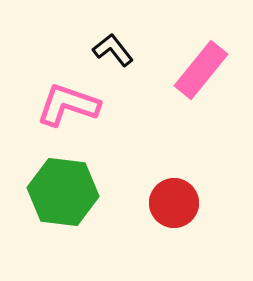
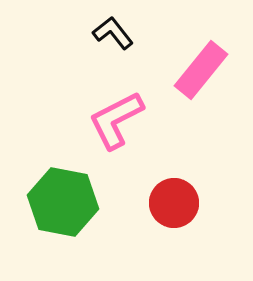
black L-shape: moved 17 px up
pink L-shape: moved 48 px right, 15 px down; rotated 46 degrees counterclockwise
green hexagon: moved 10 px down; rotated 4 degrees clockwise
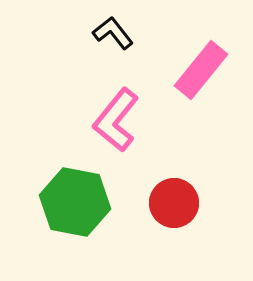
pink L-shape: rotated 24 degrees counterclockwise
green hexagon: moved 12 px right
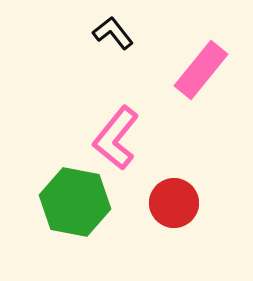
pink L-shape: moved 18 px down
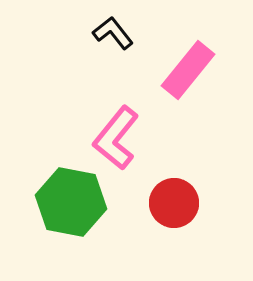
pink rectangle: moved 13 px left
green hexagon: moved 4 px left
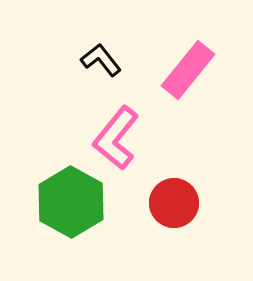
black L-shape: moved 12 px left, 27 px down
green hexagon: rotated 18 degrees clockwise
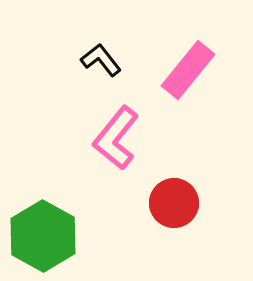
green hexagon: moved 28 px left, 34 px down
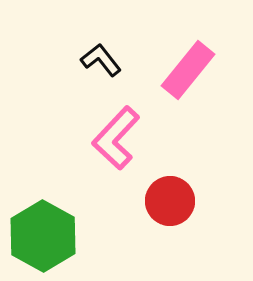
pink L-shape: rotated 4 degrees clockwise
red circle: moved 4 px left, 2 px up
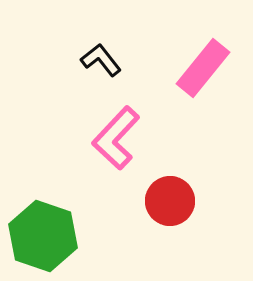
pink rectangle: moved 15 px right, 2 px up
green hexagon: rotated 10 degrees counterclockwise
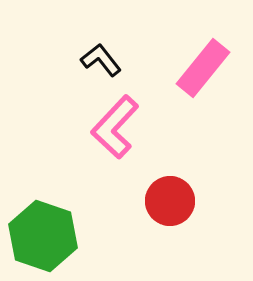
pink L-shape: moved 1 px left, 11 px up
